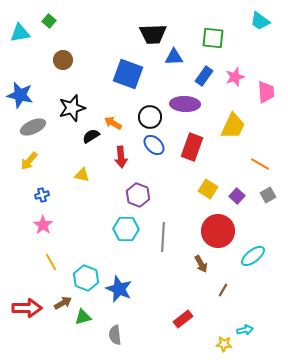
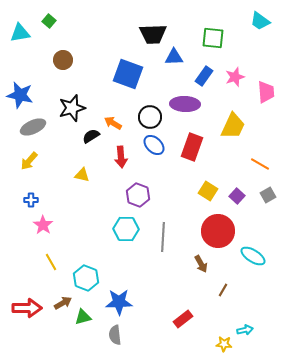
yellow square at (208, 189): moved 2 px down
blue cross at (42, 195): moved 11 px left, 5 px down; rotated 16 degrees clockwise
cyan ellipse at (253, 256): rotated 70 degrees clockwise
blue star at (119, 289): moved 13 px down; rotated 24 degrees counterclockwise
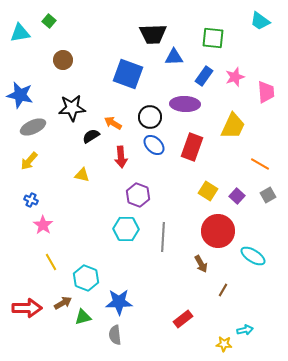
black star at (72, 108): rotated 12 degrees clockwise
blue cross at (31, 200): rotated 24 degrees clockwise
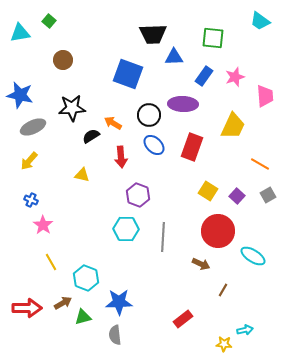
pink trapezoid at (266, 92): moved 1 px left, 4 px down
purple ellipse at (185, 104): moved 2 px left
black circle at (150, 117): moved 1 px left, 2 px up
brown arrow at (201, 264): rotated 36 degrees counterclockwise
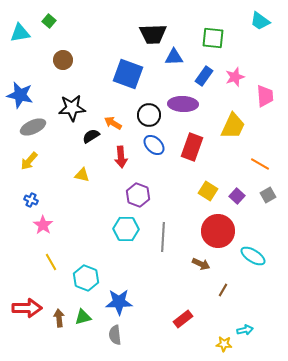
brown arrow at (63, 303): moved 4 px left, 15 px down; rotated 66 degrees counterclockwise
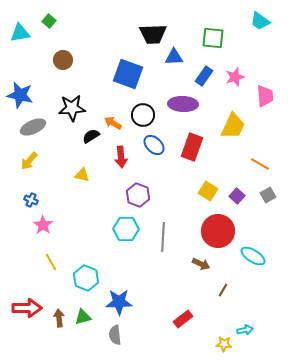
black circle at (149, 115): moved 6 px left
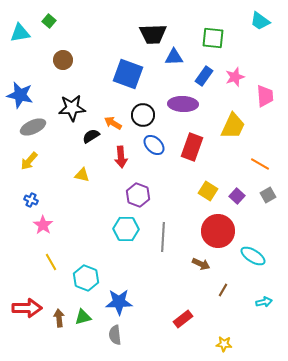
cyan arrow at (245, 330): moved 19 px right, 28 px up
